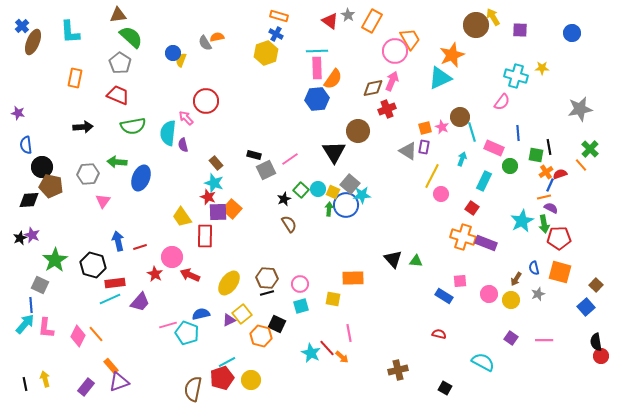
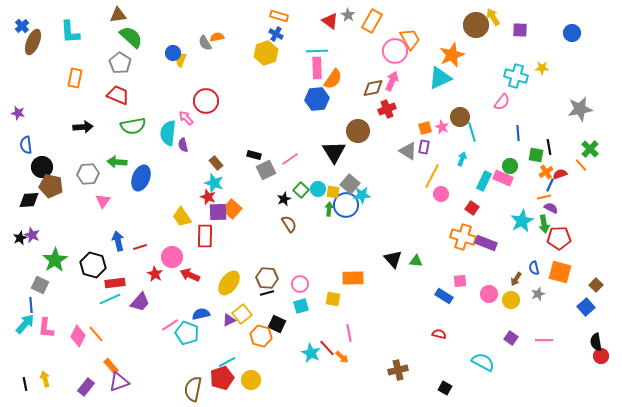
pink rectangle at (494, 148): moved 9 px right, 30 px down
yellow square at (333, 192): rotated 16 degrees counterclockwise
pink line at (168, 325): moved 2 px right; rotated 18 degrees counterclockwise
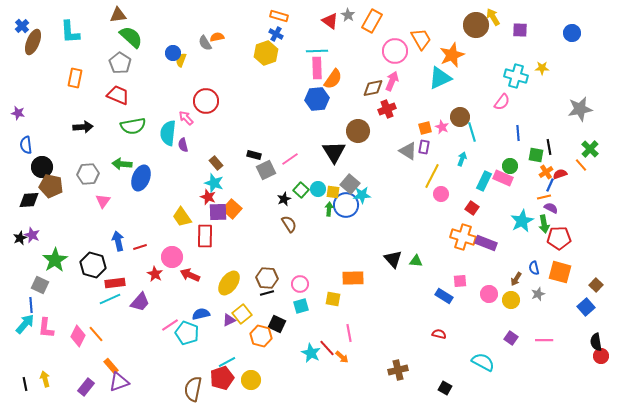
orange trapezoid at (410, 39): moved 11 px right
green arrow at (117, 162): moved 5 px right, 2 px down
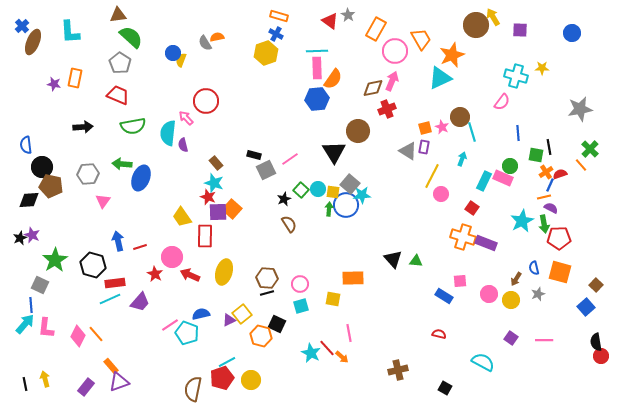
orange rectangle at (372, 21): moved 4 px right, 8 px down
purple star at (18, 113): moved 36 px right, 29 px up
yellow ellipse at (229, 283): moved 5 px left, 11 px up; rotated 20 degrees counterclockwise
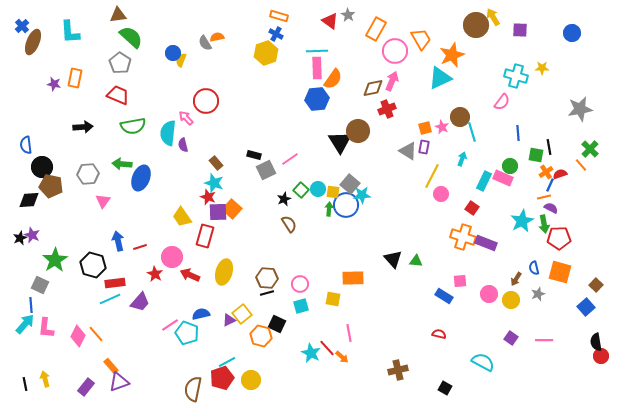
black triangle at (334, 152): moved 6 px right, 10 px up
red rectangle at (205, 236): rotated 15 degrees clockwise
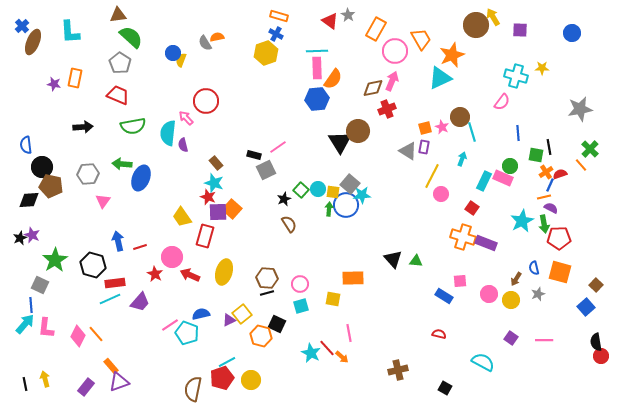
pink line at (290, 159): moved 12 px left, 12 px up
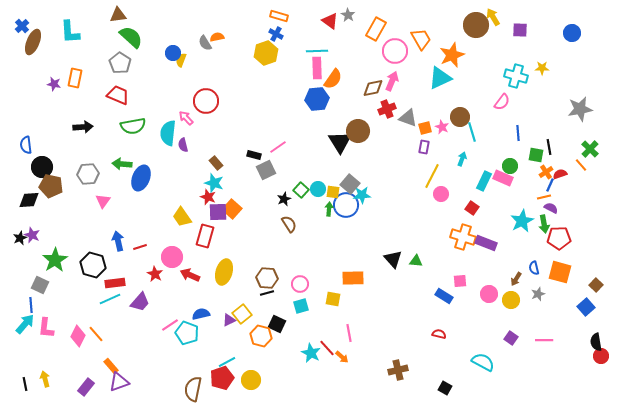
gray triangle at (408, 151): moved 33 px up; rotated 12 degrees counterclockwise
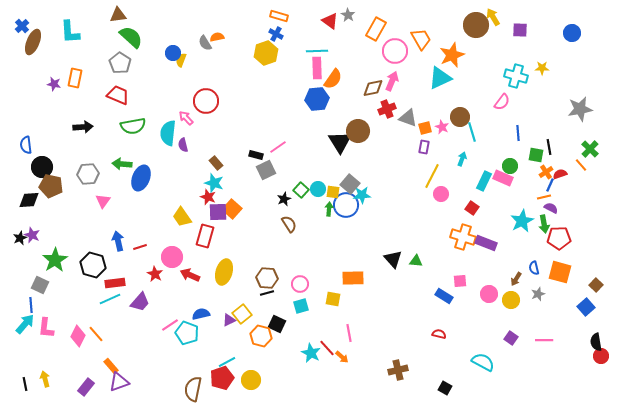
black rectangle at (254, 155): moved 2 px right
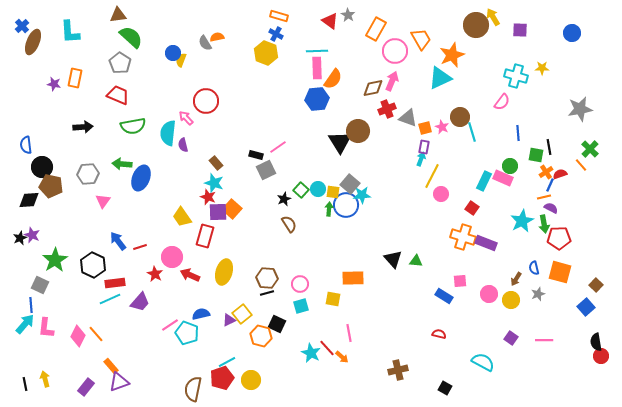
yellow hexagon at (266, 53): rotated 20 degrees counterclockwise
cyan arrow at (462, 159): moved 41 px left
blue arrow at (118, 241): rotated 24 degrees counterclockwise
black hexagon at (93, 265): rotated 10 degrees clockwise
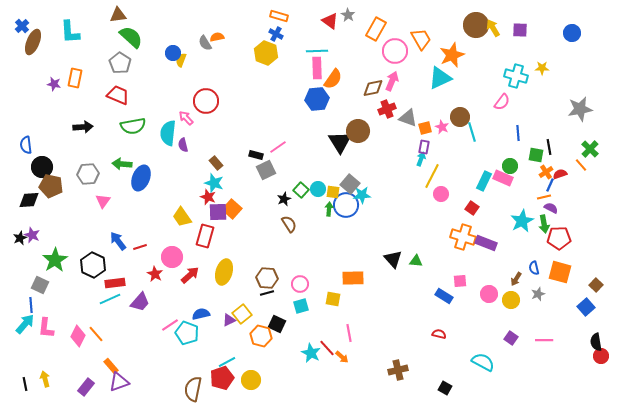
yellow arrow at (493, 17): moved 11 px down
red arrow at (190, 275): rotated 114 degrees clockwise
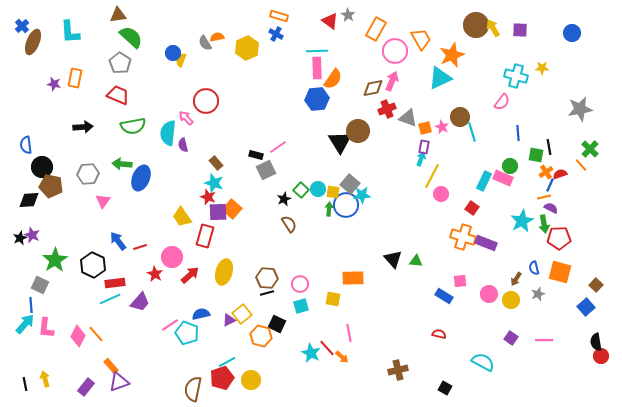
yellow hexagon at (266, 53): moved 19 px left, 5 px up; rotated 15 degrees clockwise
